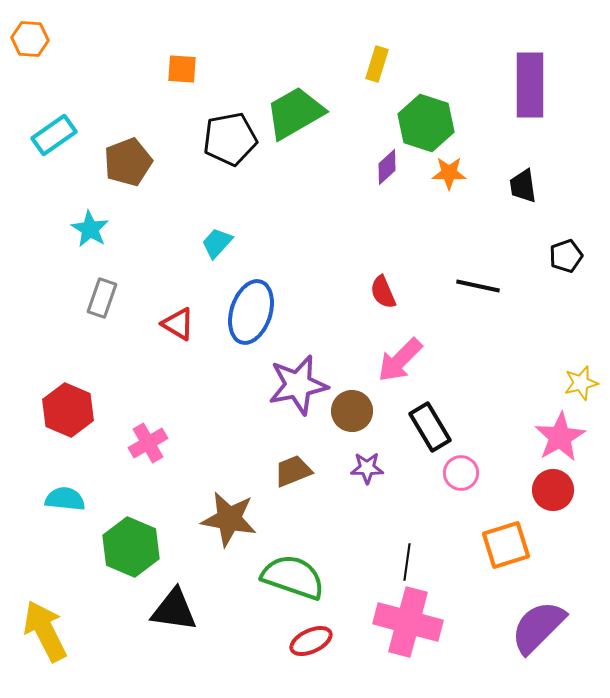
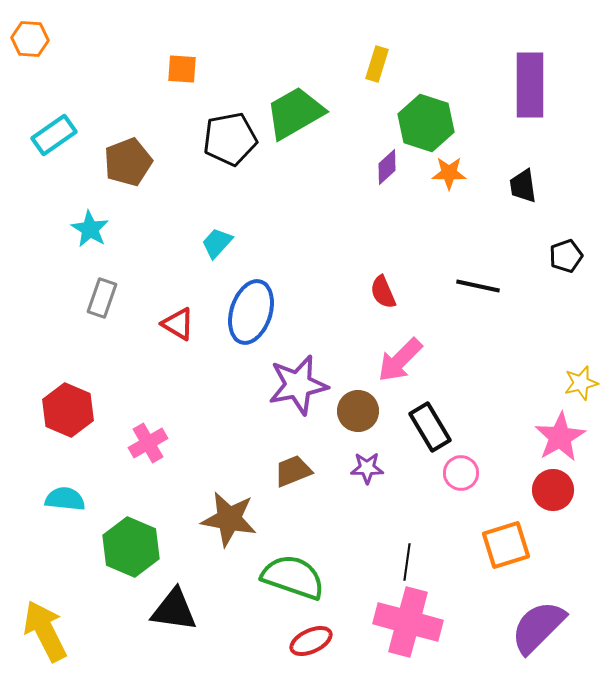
brown circle at (352, 411): moved 6 px right
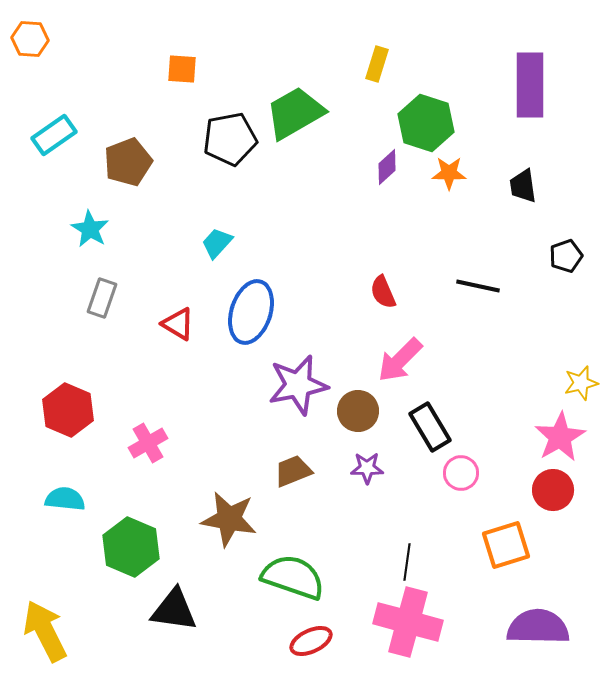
purple semicircle at (538, 627): rotated 46 degrees clockwise
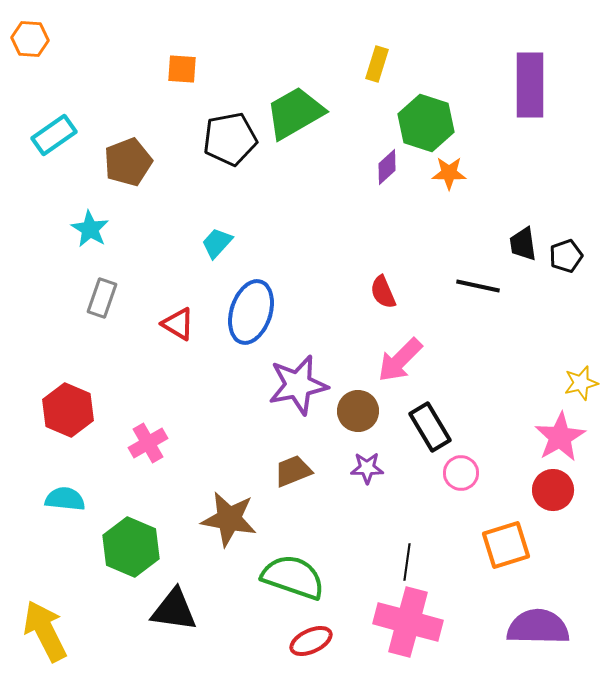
black trapezoid at (523, 186): moved 58 px down
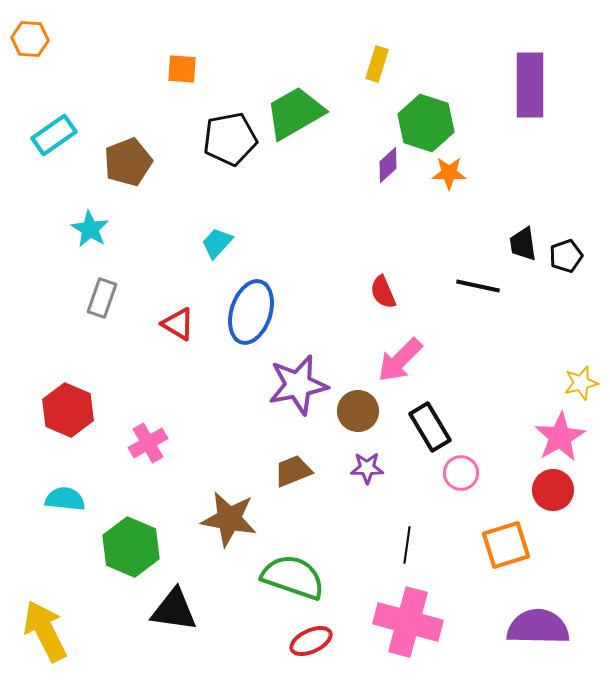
purple diamond at (387, 167): moved 1 px right, 2 px up
black line at (407, 562): moved 17 px up
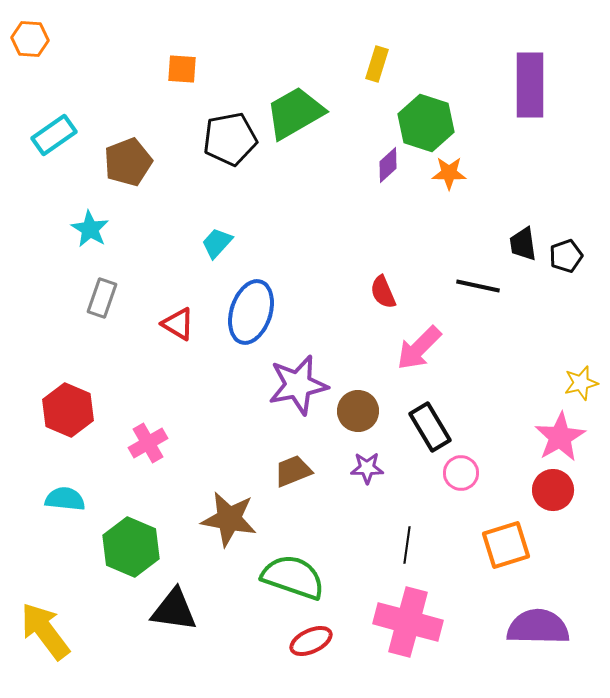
pink arrow at (400, 360): moved 19 px right, 12 px up
yellow arrow at (45, 631): rotated 10 degrees counterclockwise
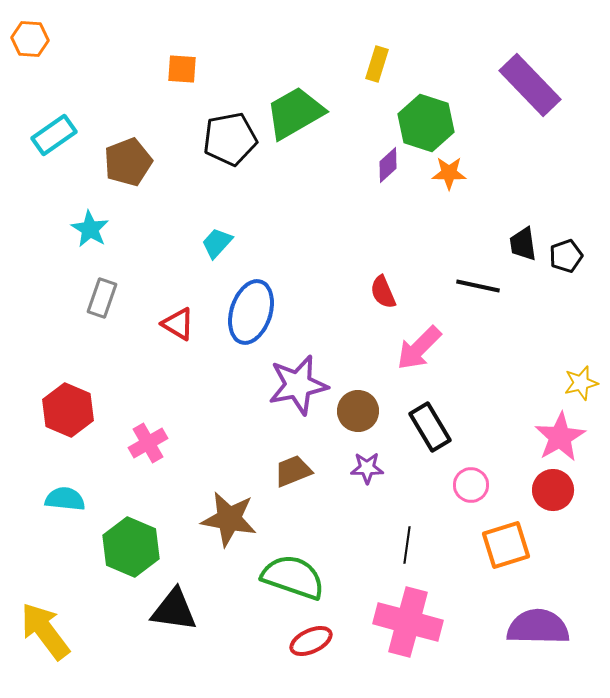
purple rectangle at (530, 85): rotated 44 degrees counterclockwise
pink circle at (461, 473): moved 10 px right, 12 px down
